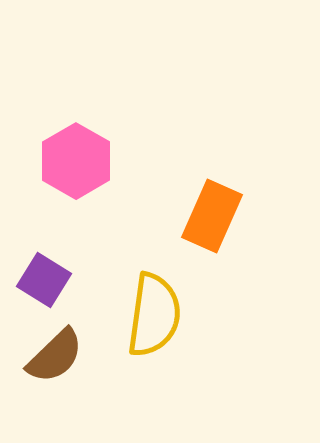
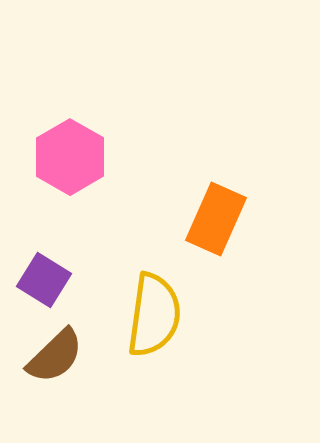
pink hexagon: moved 6 px left, 4 px up
orange rectangle: moved 4 px right, 3 px down
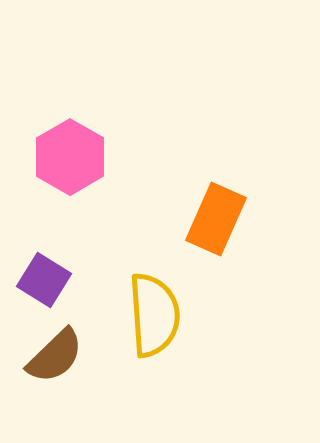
yellow semicircle: rotated 12 degrees counterclockwise
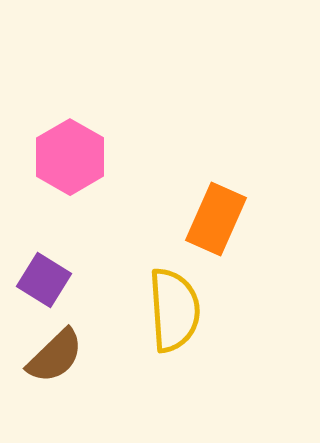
yellow semicircle: moved 20 px right, 5 px up
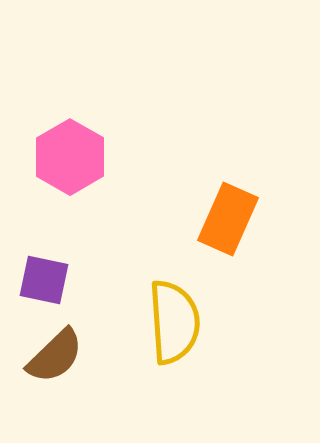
orange rectangle: moved 12 px right
purple square: rotated 20 degrees counterclockwise
yellow semicircle: moved 12 px down
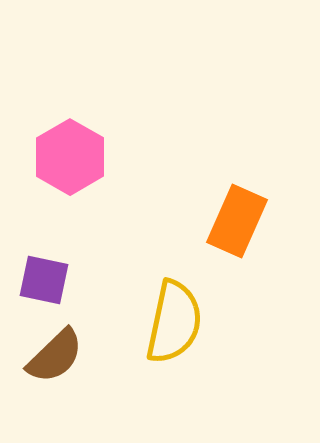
orange rectangle: moved 9 px right, 2 px down
yellow semicircle: rotated 16 degrees clockwise
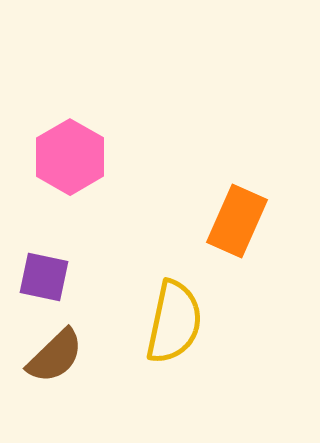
purple square: moved 3 px up
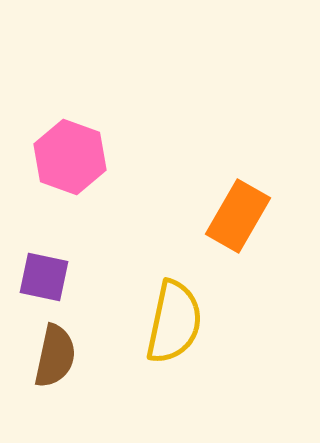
pink hexagon: rotated 10 degrees counterclockwise
orange rectangle: moved 1 px right, 5 px up; rotated 6 degrees clockwise
brown semicircle: rotated 34 degrees counterclockwise
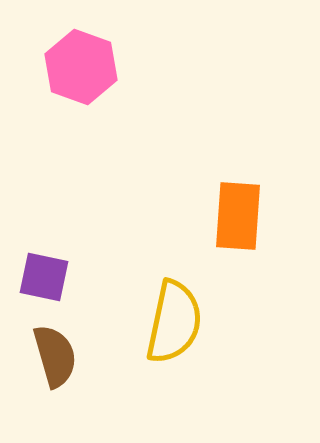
pink hexagon: moved 11 px right, 90 px up
orange rectangle: rotated 26 degrees counterclockwise
brown semicircle: rotated 28 degrees counterclockwise
